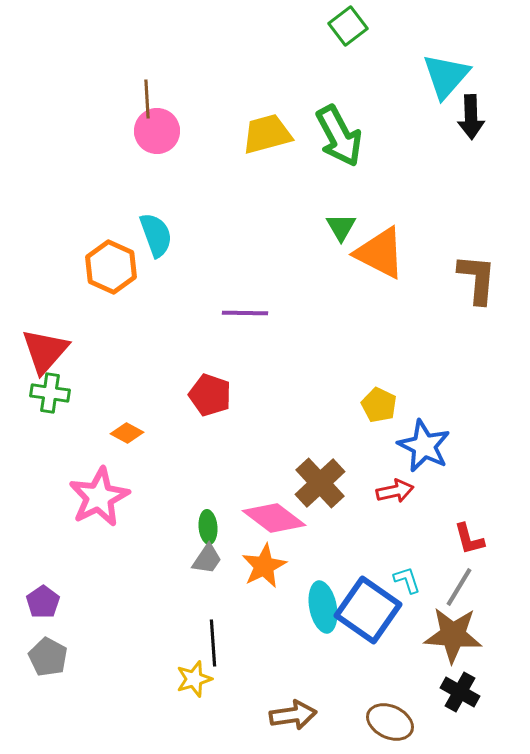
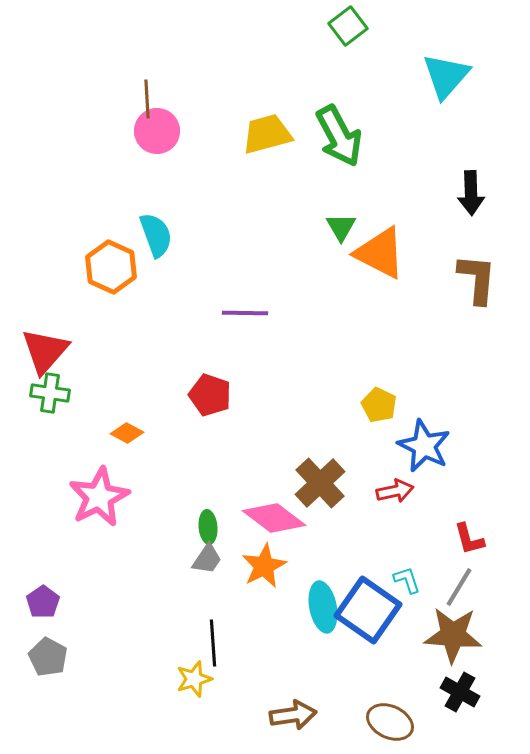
black arrow: moved 76 px down
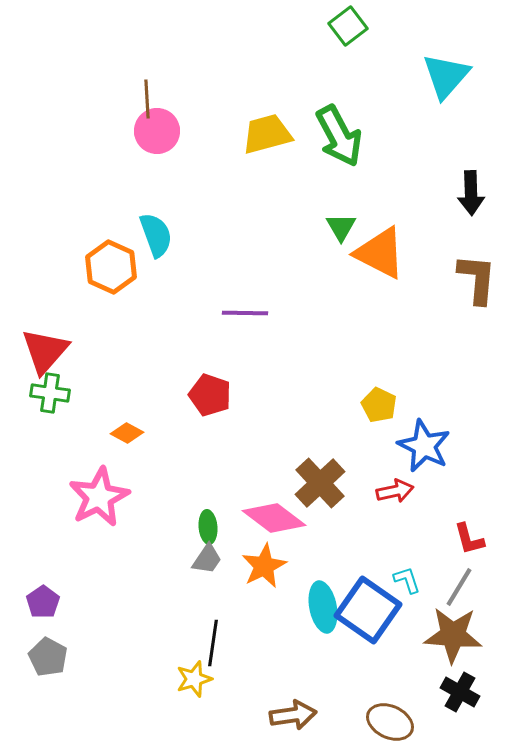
black line: rotated 12 degrees clockwise
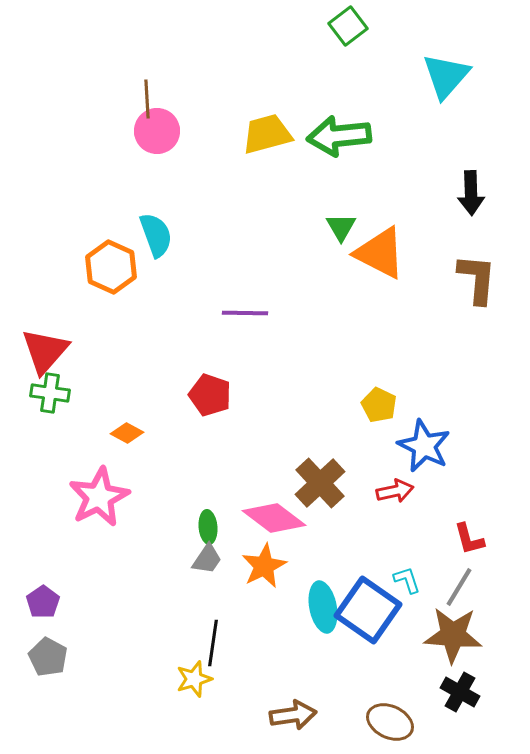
green arrow: rotated 112 degrees clockwise
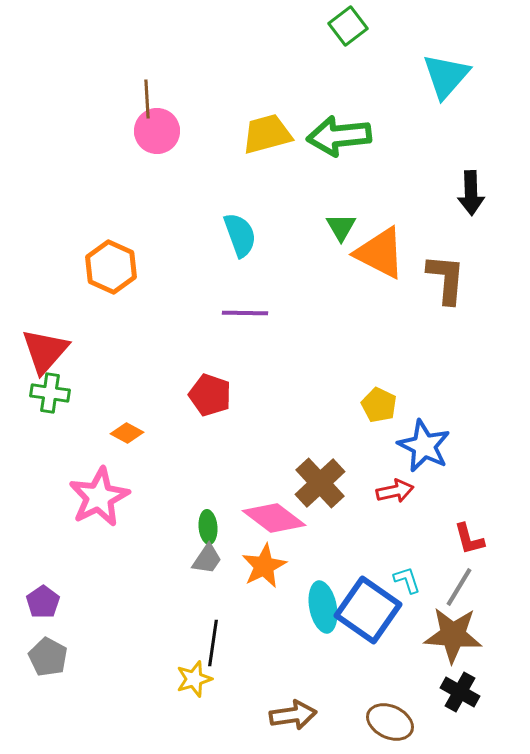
cyan semicircle: moved 84 px right
brown L-shape: moved 31 px left
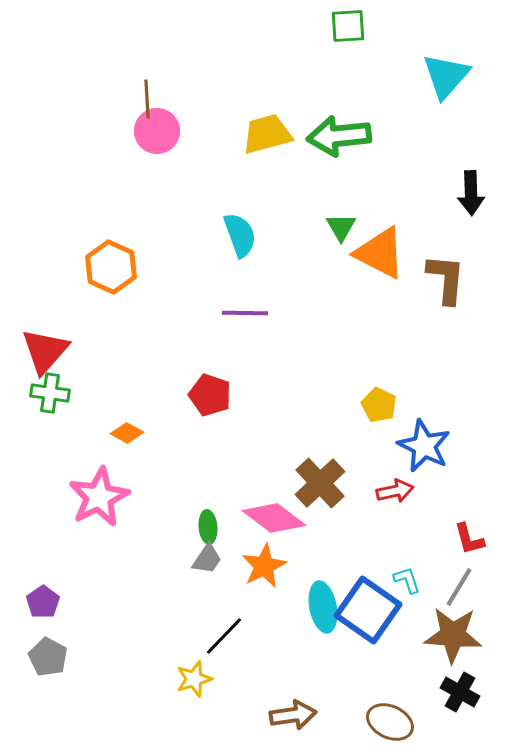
green square: rotated 33 degrees clockwise
black line: moved 11 px right, 7 px up; rotated 36 degrees clockwise
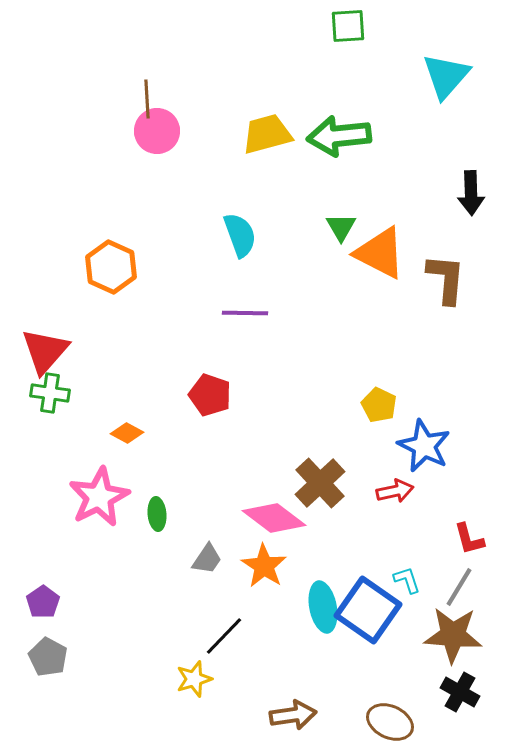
green ellipse: moved 51 px left, 13 px up
orange star: rotated 12 degrees counterclockwise
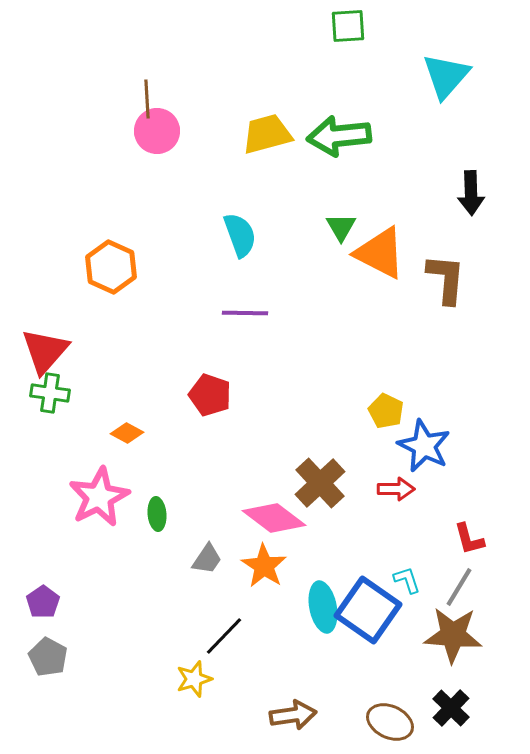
yellow pentagon: moved 7 px right, 6 px down
red arrow: moved 1 px right, 2 px up; rotated 12 degrees clockwise
black cross: moved 9 px left, 16 px down; rotated 15 degrees clockwise
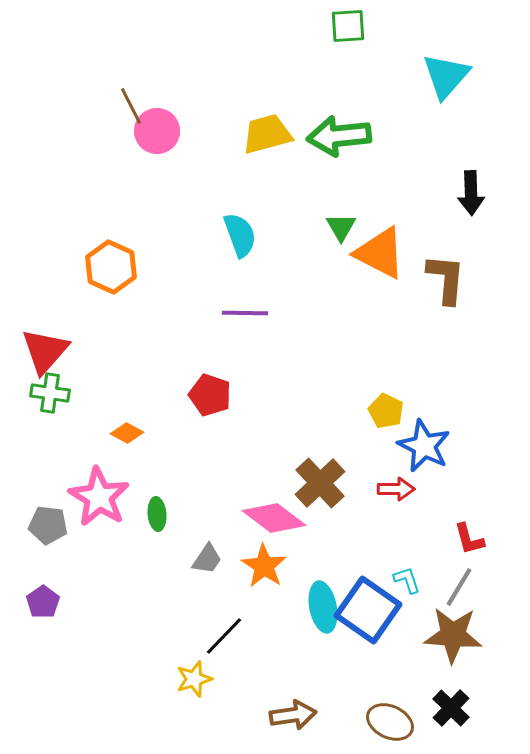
brown line: moved 16 px left, 7 px down; rotated 24 degrees counterclockwise
pink star: rotated 14 degrees counterclockwise
gray pentagon: moved 132 px up; rotated 21 degrees counterclockwise
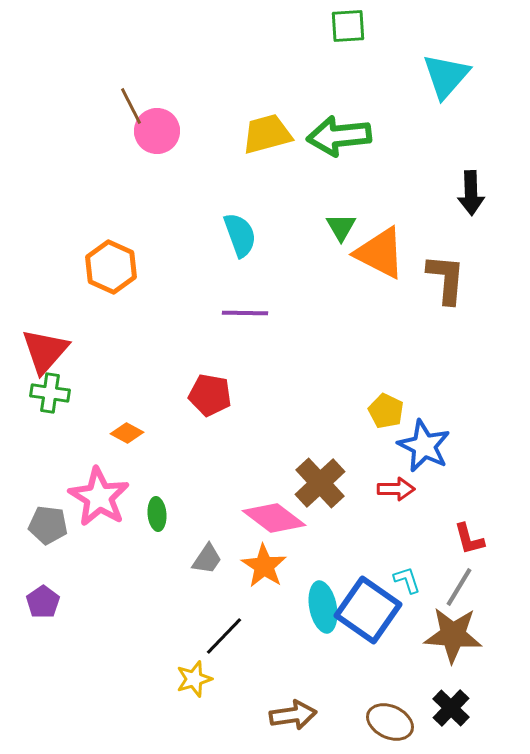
red pentagon: rotated 9 degrees counterclockwise
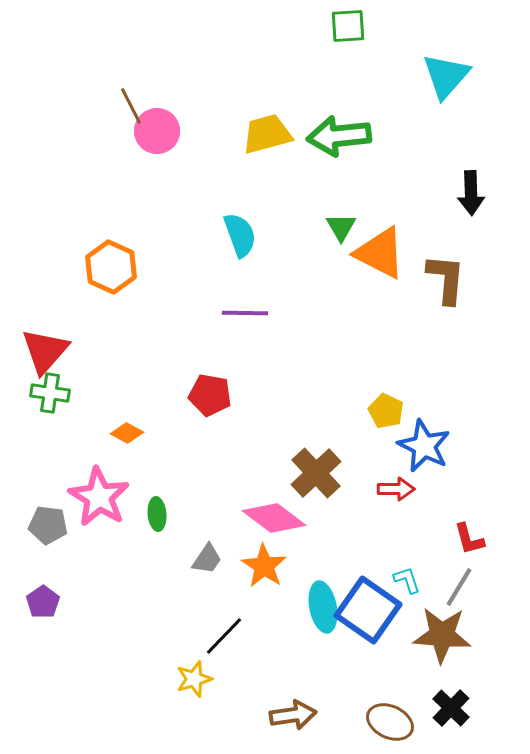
brown cross: moved 4 px left, 10 px up
brown star: moved 11 px left
